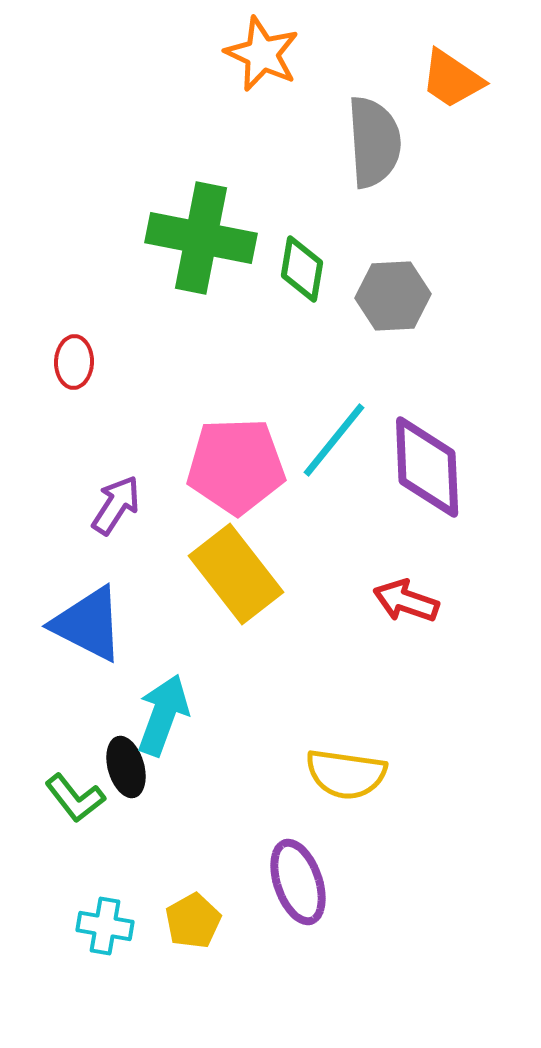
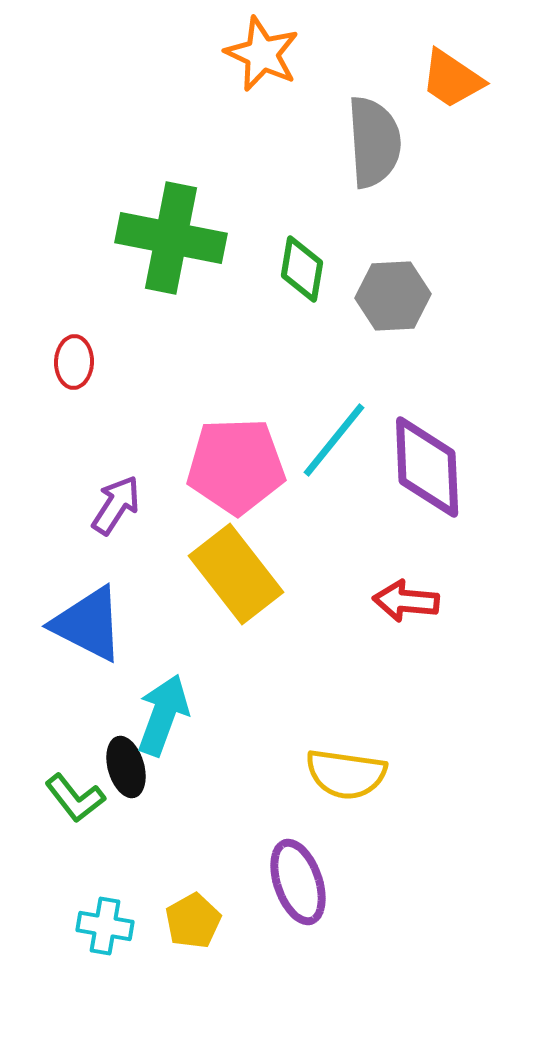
green cross: moved 30 px left
red arrow: rotated 14 degrees counterclockwise
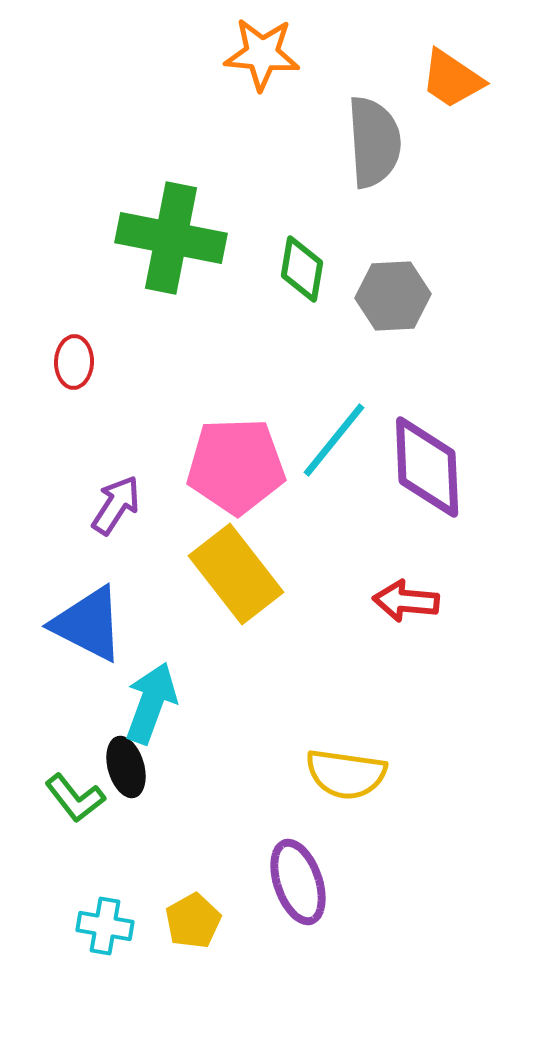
orange star: rotated 20 degrees counterclockwise
cyan arrow: moved 12 px left, 12 px up
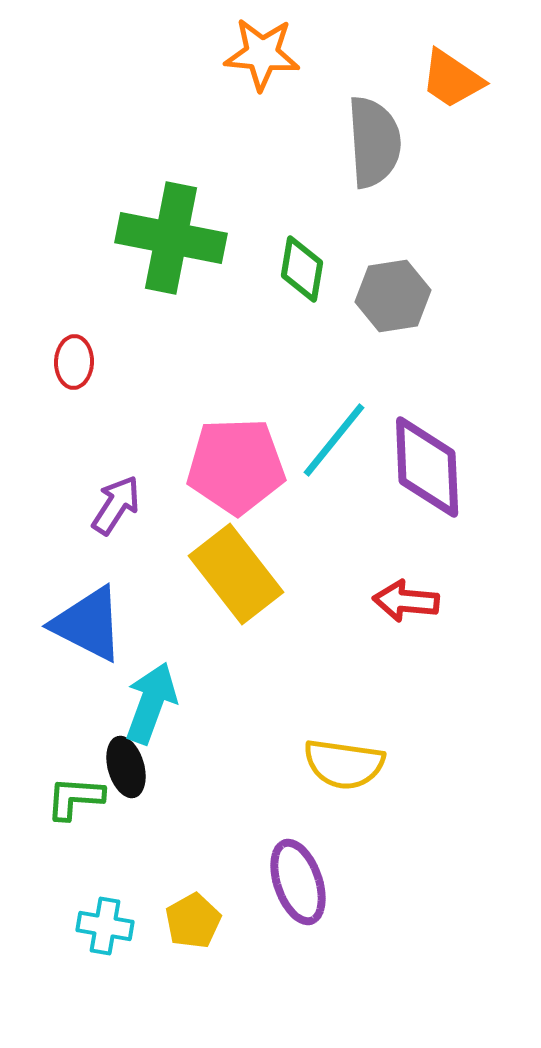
gray hexagon: rotated 6 degrees counterclockwise
yellow semicircle: moved 2 px left, 10 px up
green L-shape: rotated 132 degrees clockwise
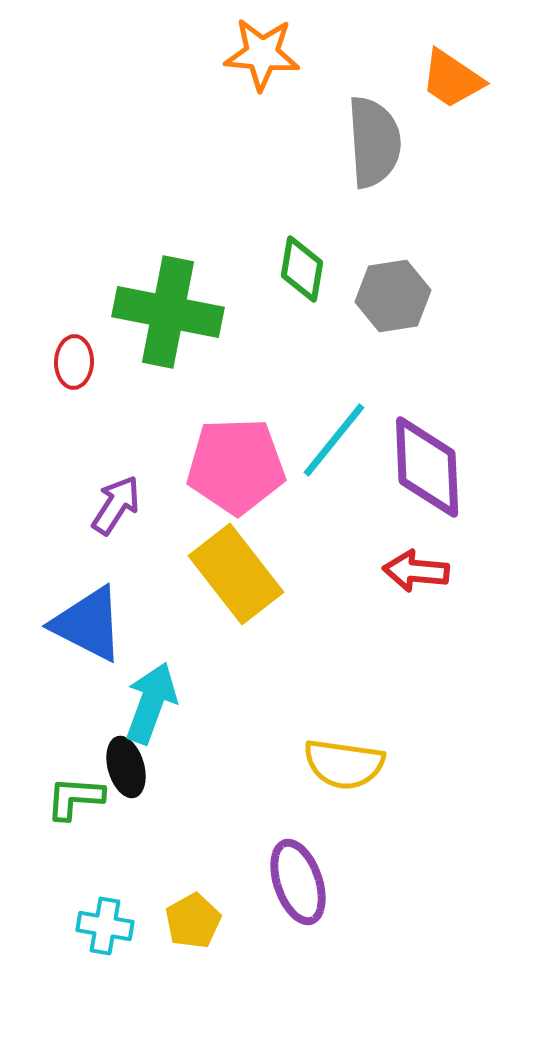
green cross: moved 3 px left, 74 px down
red arrow: moved 10 px right, 30 px up
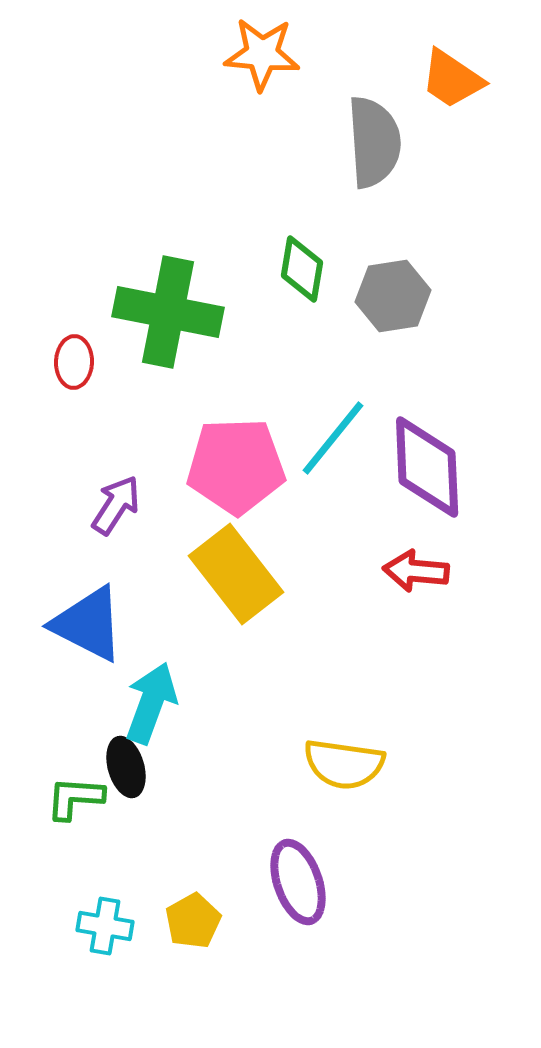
cyan line: moved 1 px left, 2 px up
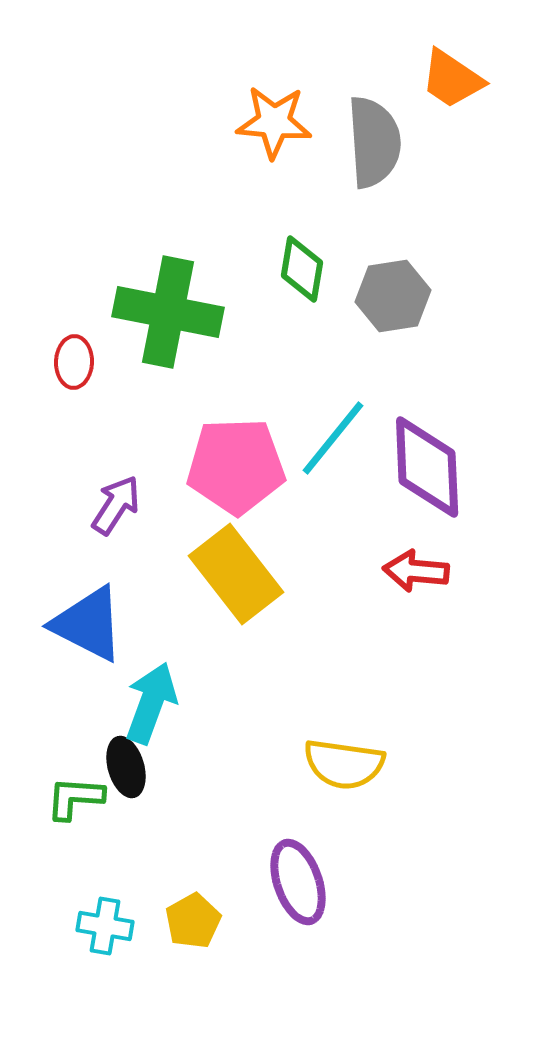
orange star: moved 12 px right, 68 px down
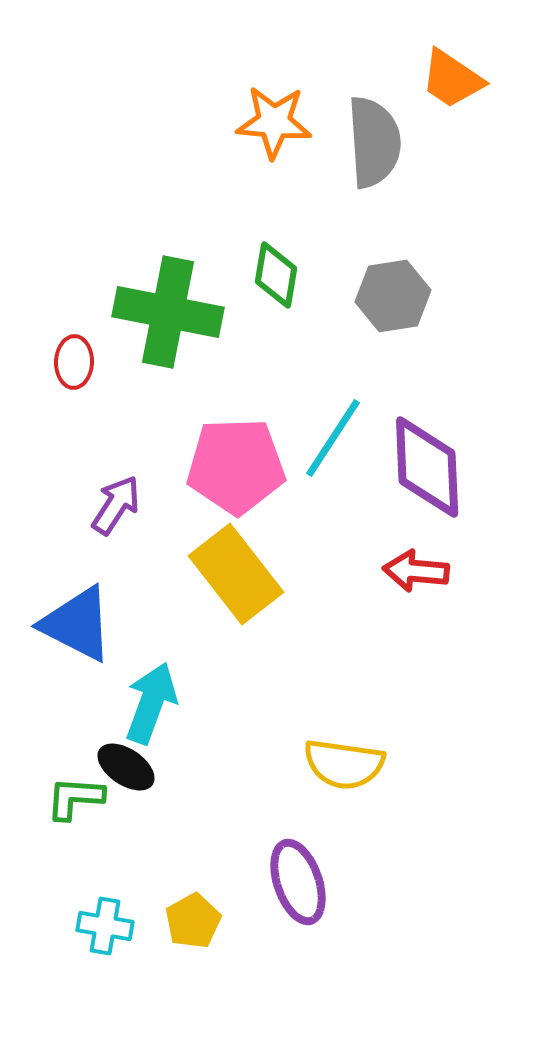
green diamond: moved 26 px left, 6 px down
cyan line: rotated 6 degrees counterclockwise
blue triangle: moved 11 px left
black ellipse: rotated 40 degrees counterclockwise
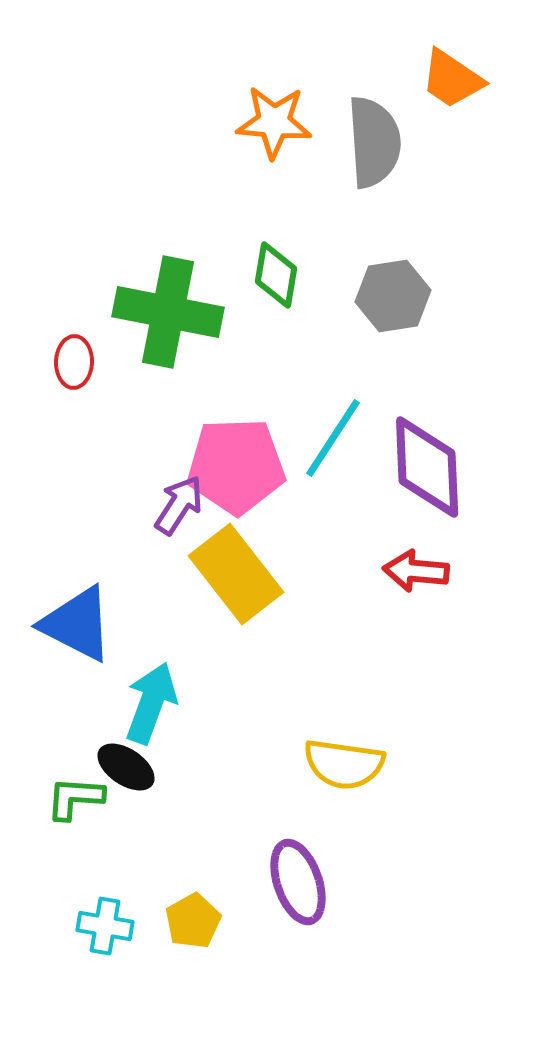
purple arrow: moved 63 px right
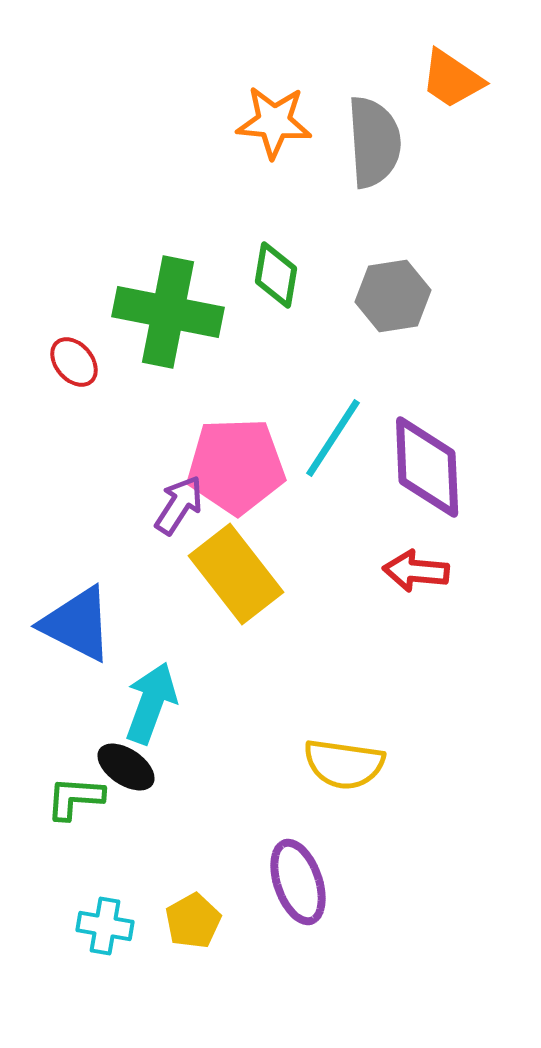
red ellipse: rotated 42 degrees counterclockwise
